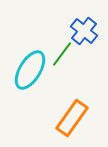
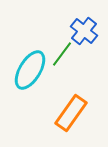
orange rectangle: moved 1 px left, 5 px up
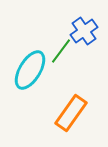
blue cross: rotated 16 degrees clockwise
green line: moved 1 px left, 3 px up
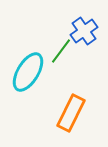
cyan ellipse: moved 2 px left, 2 px down
orange rectangle: rotated 9 degrees counterclockwise
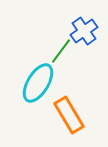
cyan ellipse: moved 10 px right, 11 px down
orange rectangle: moved 2 px left, 2 px down; rotated 57 degrees counterclockwise
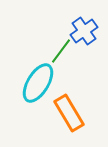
orange rectangle: moved 2 px up
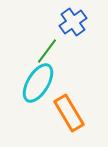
blue cross: moved 11 px left, 9 px up
green line: moved 14 px left
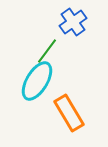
cyan ellipse: moved 1 px left, 2 px up
